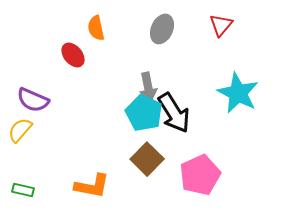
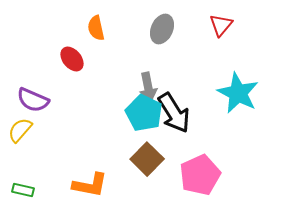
red ellipse: moved 1 px left, 4 px down
orange L-shape: moved 2 px left, 1 px up
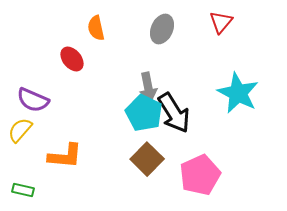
red triangle: moved 3 px up
orange L-shape: moved 25 px left, 29 px up; rotated 6 degrees counterclockwise
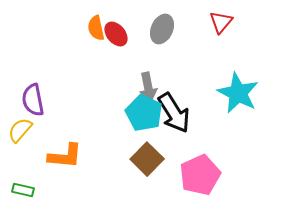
red ellipse: moved 44 px right, 25 px up
purple semicircle: rotated 56 degrees clockwise
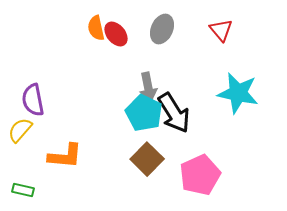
red triangle: moved 8 px down; rotated 20 degrees counterclockwise
cyan star: rotated 15 degrees counterclockwise
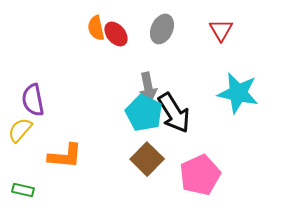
red triangle: rotated 10 degrees clockwise
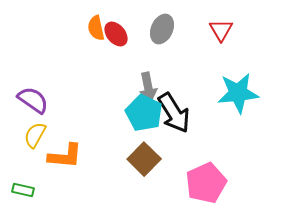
cyan star: rotated 18 degrees counterclockwise
purple semicircle: rotated 136 degrees clockwise
yellow semicircle: moved 15 px right, 5 px down; rotated 12 degrees counterclockwise
brown square: moved 3 px left
pink pentagon: moved 6 px right, 8 px down
